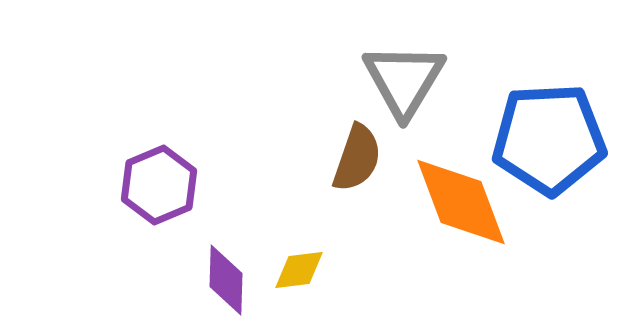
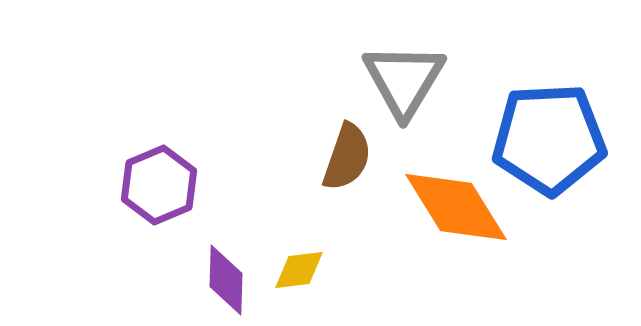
brown semicircle: moved 10 px left, 1 px up
orange diamond: moved 5 px left, 5 px down; rotated 11 degrees counterclockwise
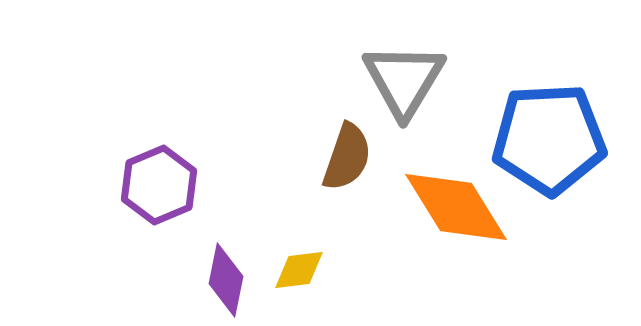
purple diamond: rotated 10 degrees clockwise
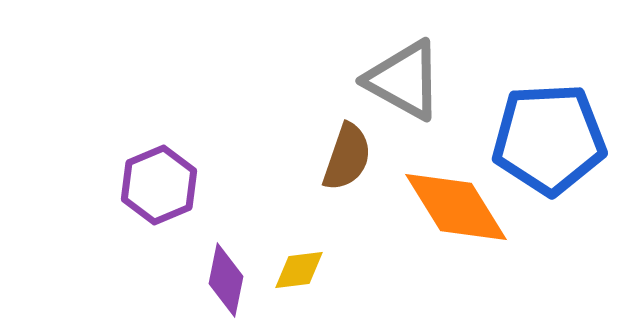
gray triangle: rotated 32 degrees counterclockwise
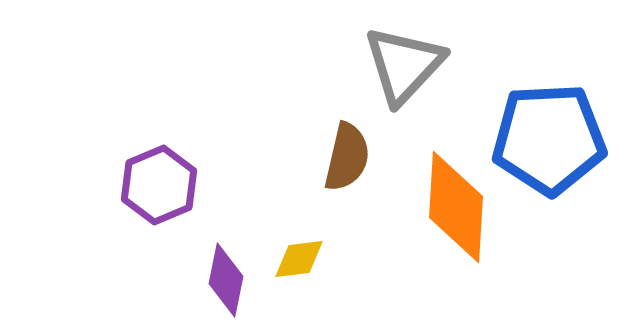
gray triangle: moved 15 px up; rotated 44 degrees clockwise
brown semicircle: rotated 6 degrees counterclockwise
orange diamond: rotated 35 degrees clockwise
yellow diamond: moved 11 px up
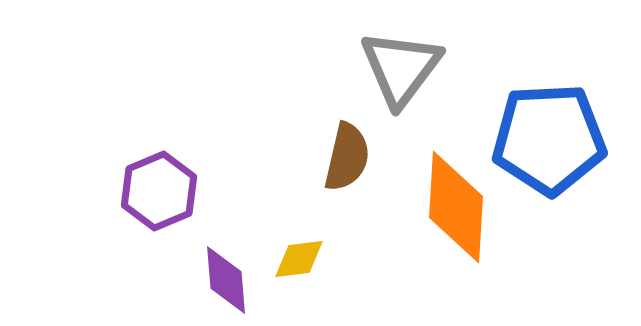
gray triangle: moved 3 px left, 3 px down; rotated 6 degrees counterclockwise
purple hexagon: moved 6 px down
purple diamond: rotated 16 degrees counterclockwise
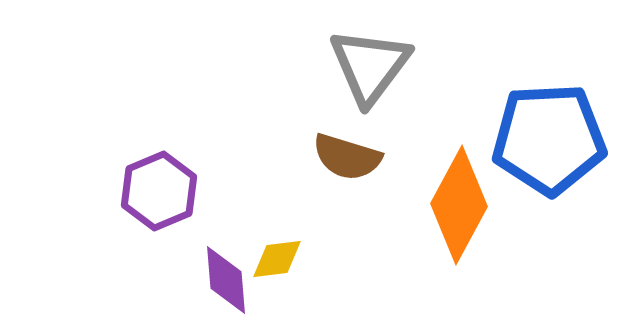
gray triangle: moved 31 px left, 2 px up
brown semicircle: rotated 94 degrees clockwise
orange diamond: moved 3 px right, 2 px up; rotated 25 degrees clockwise
yellow diamond: moved 22 px left
